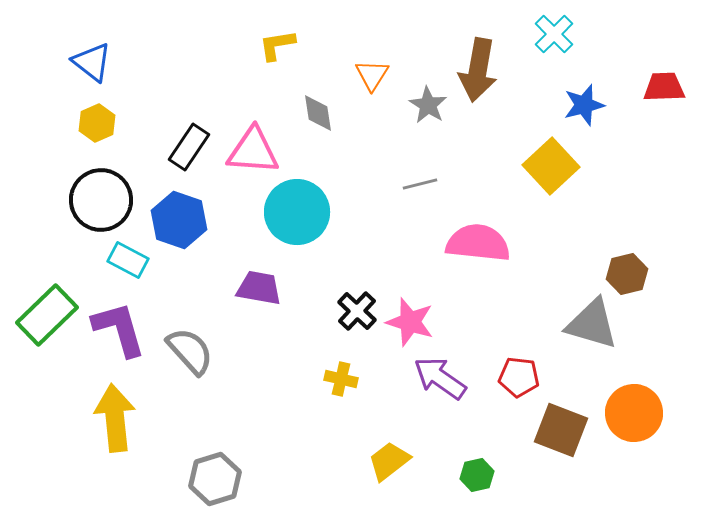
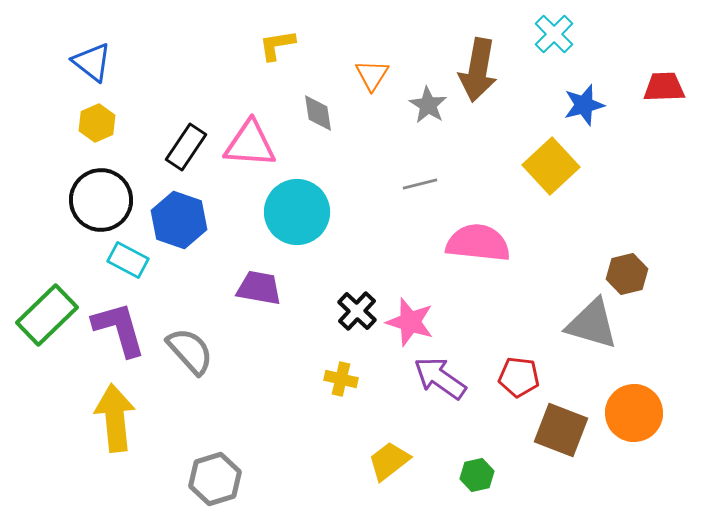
black rectangle: moved 3 px left
pink triangle: moved 3 px left, 7 px up
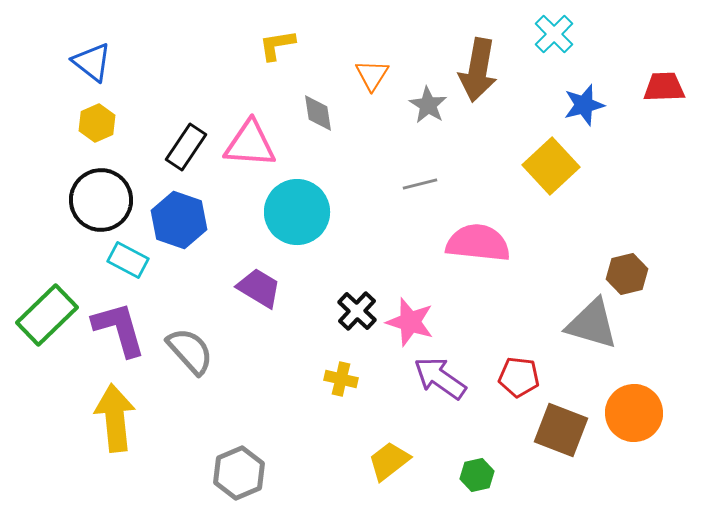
purple trapezoid: rotated 21 degrees clockwise
gray hexagon: moved 24 px right, 6 px up; rotated 6 degrees counterclockwise
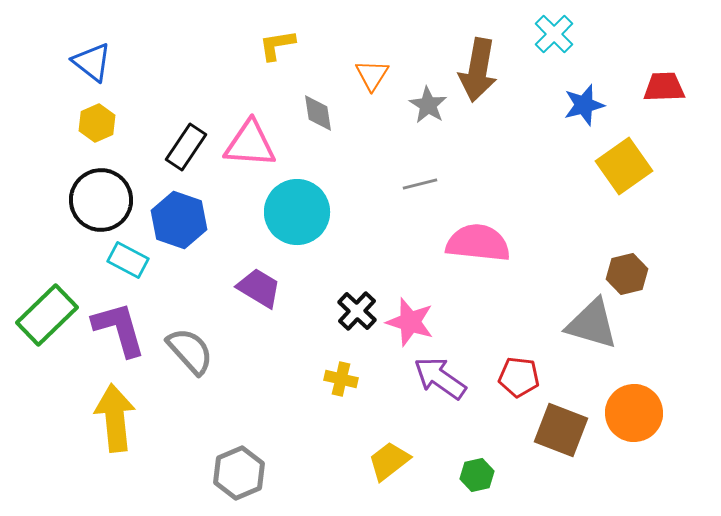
yellow square: moved 73 px right; rotated 8 degrees clockwise
